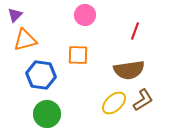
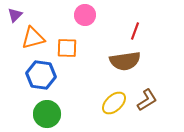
orange triangle: moved 8 px right, 2 px up
orange square: moved 11 px left, 7 px up
brown semicircle: moved 4 px left, 9 px up
brown L-shape: moved 4 px right
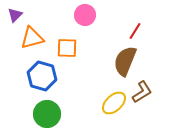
red line: rotated 12 degrees clockwise
orange triangle: moved 1 px left
brown semicircle: rotated 120 degrees clockwise
blue hexagon: moved 1 px right, 1 px down; rotated 8 degrees clockwise
brown L-shape: moved 5 px left, 8 px up
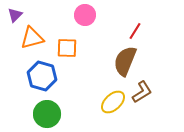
yellow ellipse: moved 1 px left, 1 px up
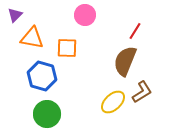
orange triangle: rotated 25 degrees clockwise
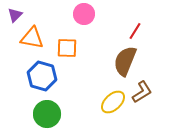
pink circle: moved 1 px left, 1 px up
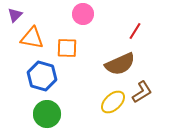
pink circle: moved 1 px left
brown semicircle: moved 5 px left, 3 px down; rotated 136 degrees counterclockwise
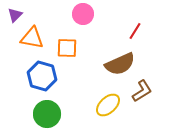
brown L-shape: moved 1 px up
yellow ellipse: moved 5 px left, 3 px down
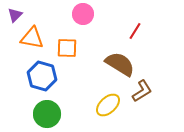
brown semicircle: rotated 124 degrees counterclockwise
